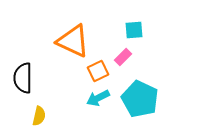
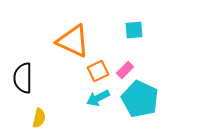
pink rectangle: moved 2 px right, 13 px down
yellow semicircle: moved 2 px down
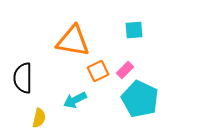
orange triangle: rotated 15 degrees counterclockwise
cyan arrow: moved 23 px left, 2 px down
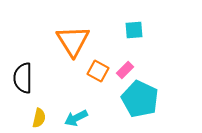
orange triangle: rotated 48 degrees clockwise
orange square: rotated 35 degrees counterclockwise
cyan arrow: moved 1 px right, 18 px down
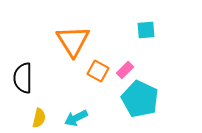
cyan square: moved 12 px right
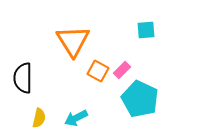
pink rectangle: moved 3 px left
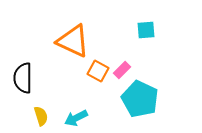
orange triangle: rotated 33 degrees counterclockwise
yellow semicircle: moved 2 px right, 2 px up; rotated 30 degrees counterclockwise
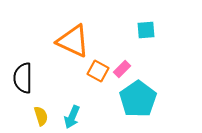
pink rectangle: moved 1 px up
cyan pentagon: moved 2 px left; rotated 12 degrees clockwise
cyan arrow: moved 4 px left, 1 px up; rotated 40 degrees counterclockwise
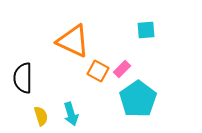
cyan arrow: moved 1 px left, 3 px up; rotated 40 degrees counterclockwise
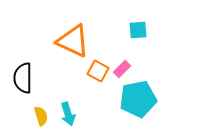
cyan square: moved 8 px left
cyan pentagon: rotated 24 degrees clockwise
cyan arrow: moved 3 px left
